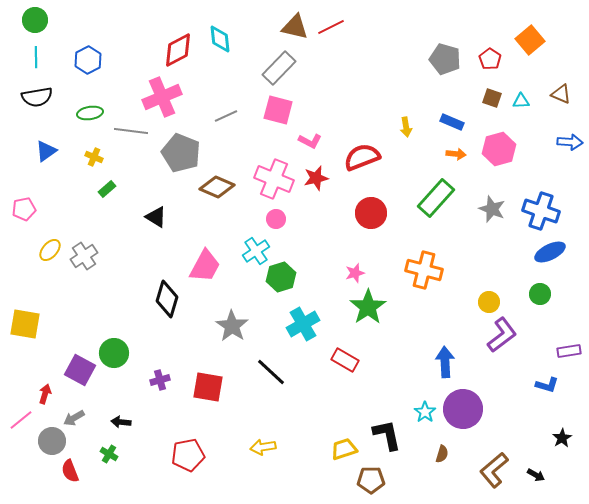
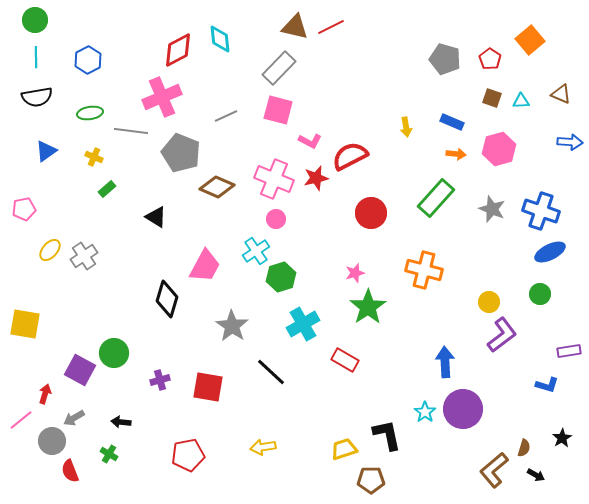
red semicircle at (362, 157): moved 12 px left, 1 px up; rotated 6 degrees counterclockwise
brown semicircle at (442, 454): moved 82 px right, 6 px up
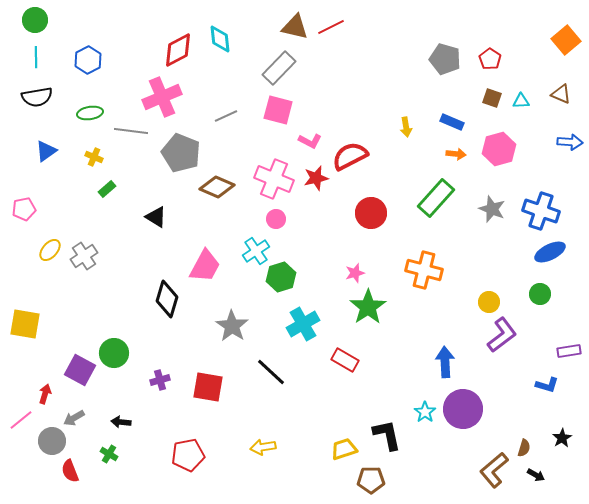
orange square at (530, 40): moved 36 px right
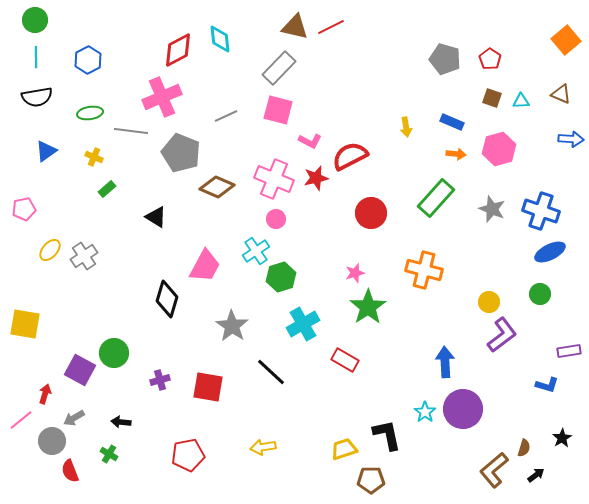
blue arrow at (570, 142): moved 1 px right, 3 px up
black arrow at (536, 475): rotated 66 degrees counterclockwise
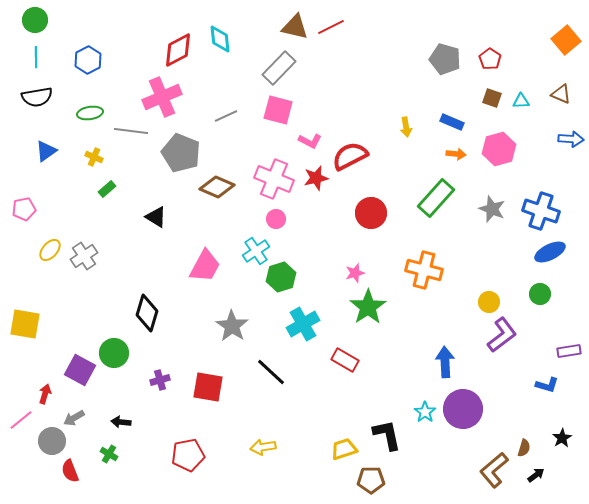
black diamond at (167, 299): moved 20 px left, 14 px down
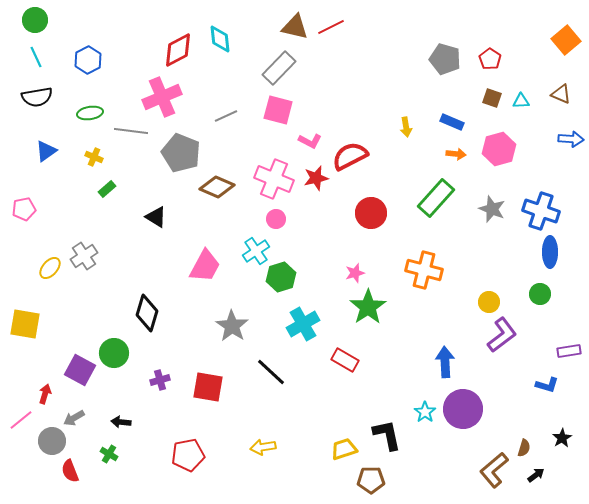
cyan line at (36, 57): rotated 25 degrees counterclockwise
yellow ellipse at (50, 250): moved 18 px down
blue ellipse at (550, 252): rotated 64 degrees counterclockwise
